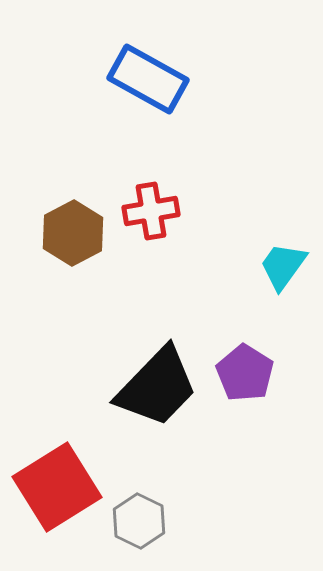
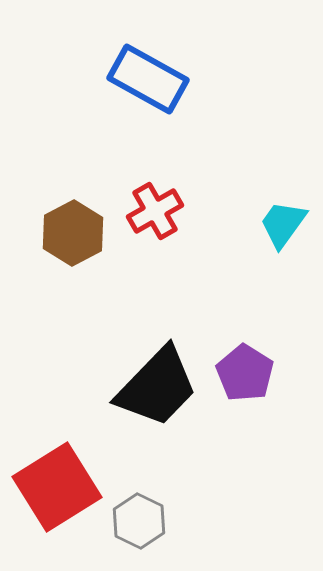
red cross: moved 4 px right; rotated 20 degrees counterclockwise
cyan trapezoid: moved 42 px up
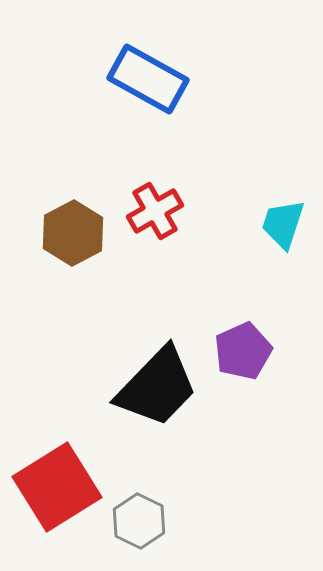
cyan trapezoid: rotated 18 degrees counterclockwise
purple pentagon: moved 2 px left, 22 px up; rotated 16 degrees clockwise
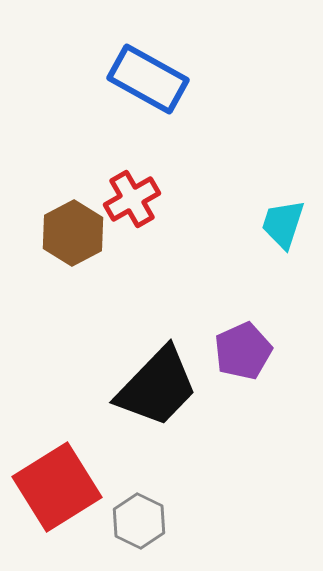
red cross: moved 23 px left, 12 px up
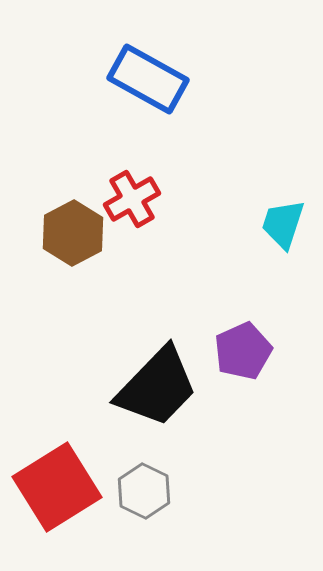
gray hexagon: moved 5 px right, 30 px up
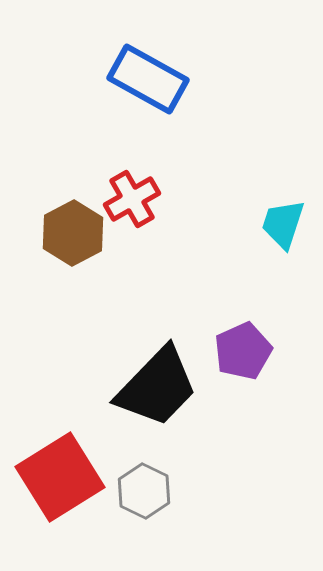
red square: moved 3 px right, 10 px up
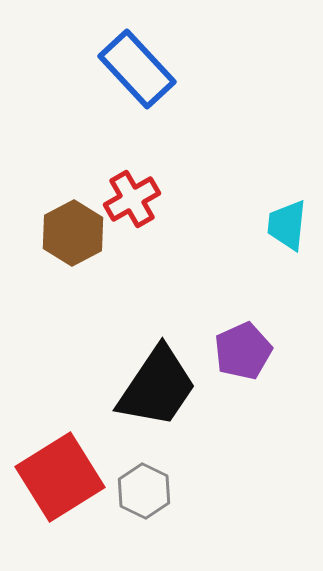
blue rectangle: moved 11 px left, 10 px up; rotated 18 degrees clockwise
cyan trapezoid: moved 4 px right, 1 px down; rotated 12 degrees counterclockwise
black trapezoid: rotated 10 degrees counterclockwise
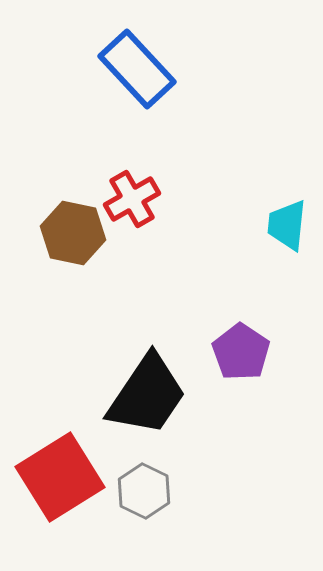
brown hexagon: rotated 20 degrees counterclockwise
purple pentagon: moved 2 px left, 1 px down; rotated 14 degrees counterclockwise
black trapezoid: moved 10 px left, 8 px down
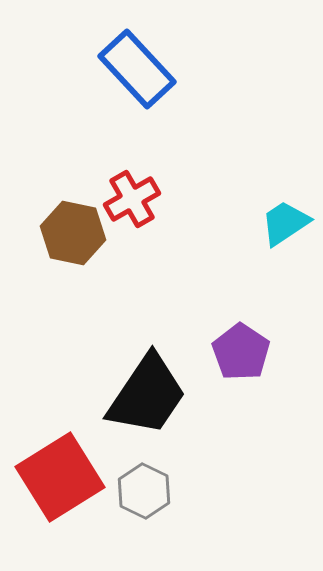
cyan trapezoid: moved 2 px left, 2 px up; rotated 50 degrees clockwise
